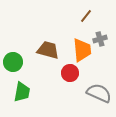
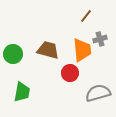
green circle: moved 8 px up
gray semicircle: moved 1 px left; rotated 40 degrees counterclockwise
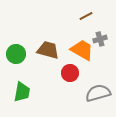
brown line: rotated 24 degrees clockwise
orange trapezoid: rotated 55 degrees counterclockwise
green circle: moved 3 px right
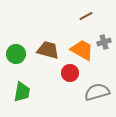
gray cross: moved 4 px right, 3 px down
gray semicircle: moved 1 px left, 1 px up
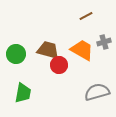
red circle: moved 11 px left, 8 px up
green trapezoid: moved 1 px right, 1 px down
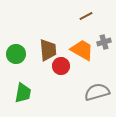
brown trapezoid: rotated 70 degrees clockwise
red circle: moved 2 px right, 1 px down
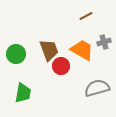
brown trapezoid: moved 1 px right; rotated 15 degrees counterclockwise
gray semicircle: moved 4 px up
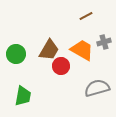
brown trapezoid: rotated 50 degrees clockwise
green trapezoid: moved 3 px down
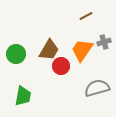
orange trapezoid: rotated 85 degrees counterclockwise
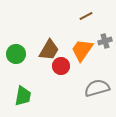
gray cross: moved 1 px right, 1 px up
